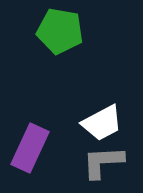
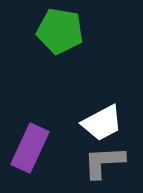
gray L-shape: moved 1 px right
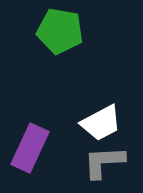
white trapezoid: moved 1 px left
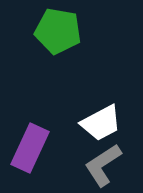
green pentagon: moved 2 px left
gray L-shape: moved 1 px left, 3 px down; rotated 30 degrees counterclockwise
